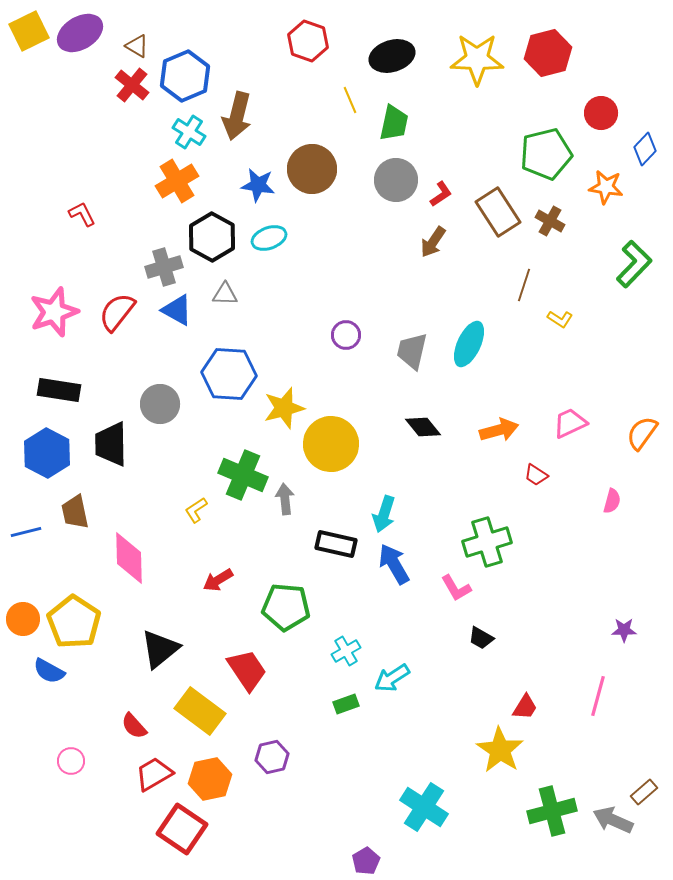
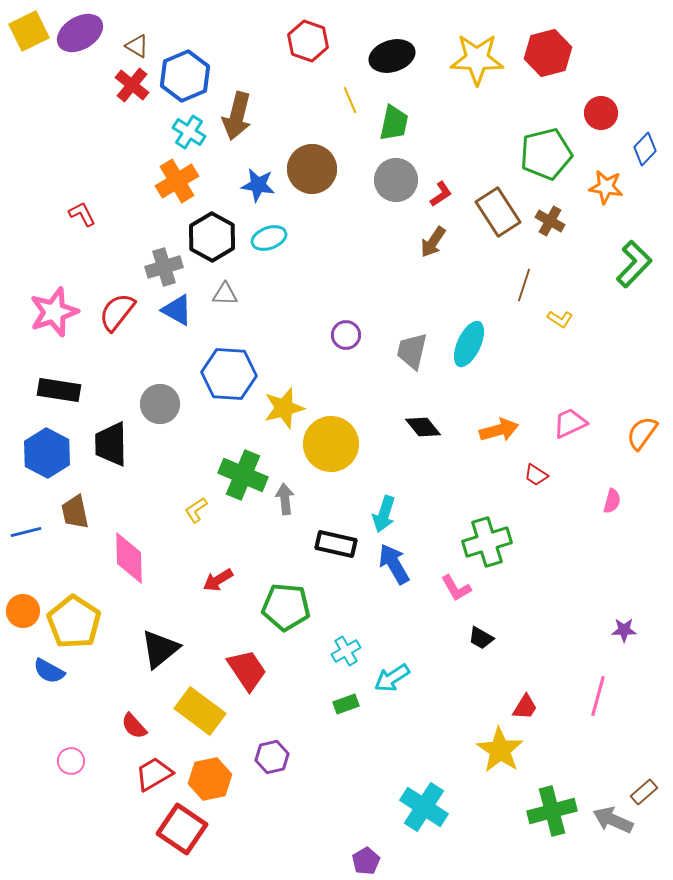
orange circle at (23, 619): moved 8 px up
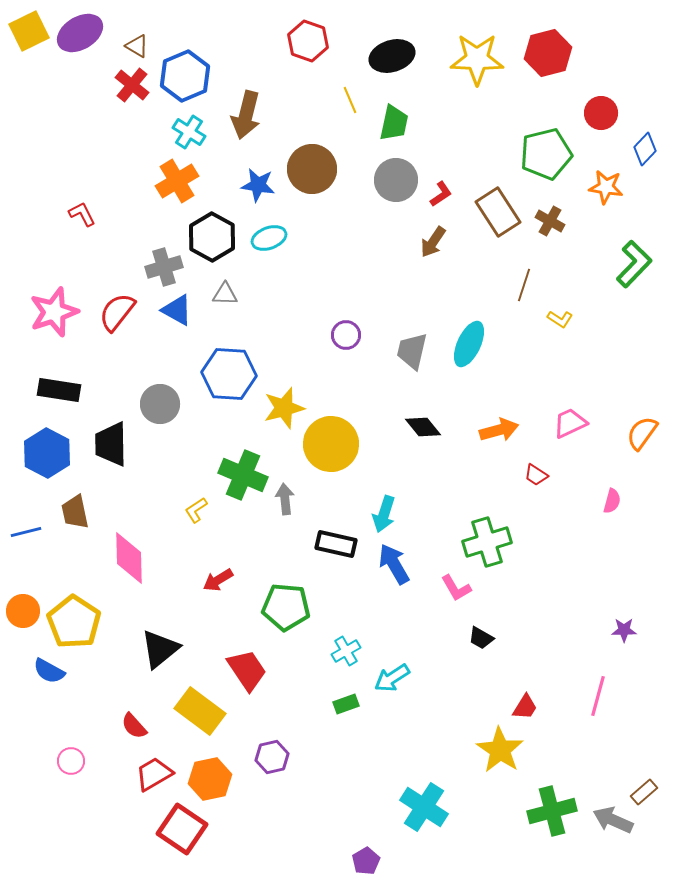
brown arrow at (237, 116): moved 9 px right, 1 px up
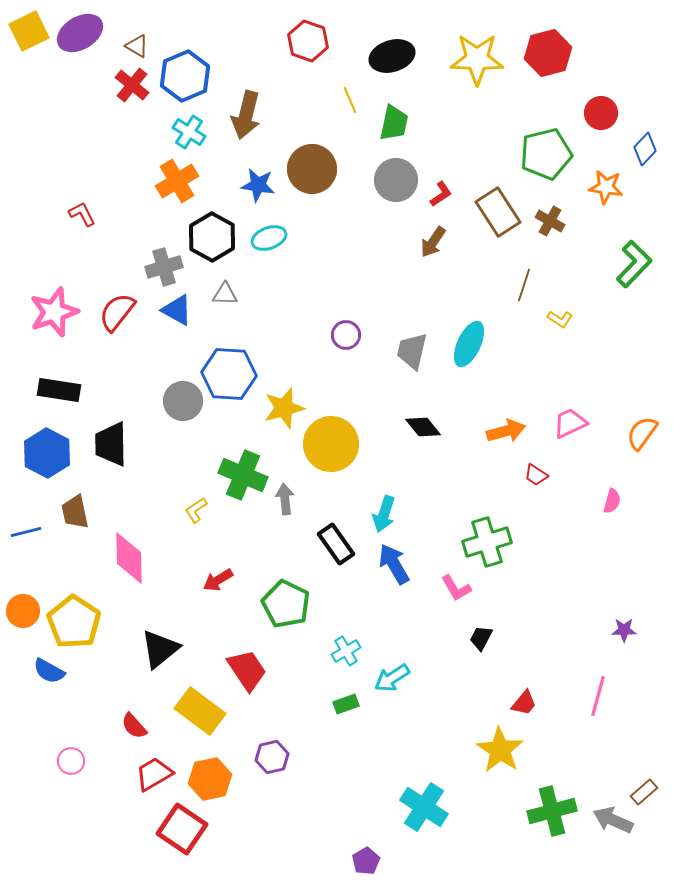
gray circle at (160, 404): moved 23 px right, 3 px up
orange arrow at (499, 430): moved 7 px right, 1 px down
black rectangle at (336, 544): rotated 42 degrees clockwise
green pentagon at (286, 607): moved 3 px up; rotated 21 degrees clockwise
black trapezoid at (481, 638): rotated 88 degrees clockwise
red trapezoid at (525, 707): moved 1 px left, 4 px up; rotated 8 degrees clockwise
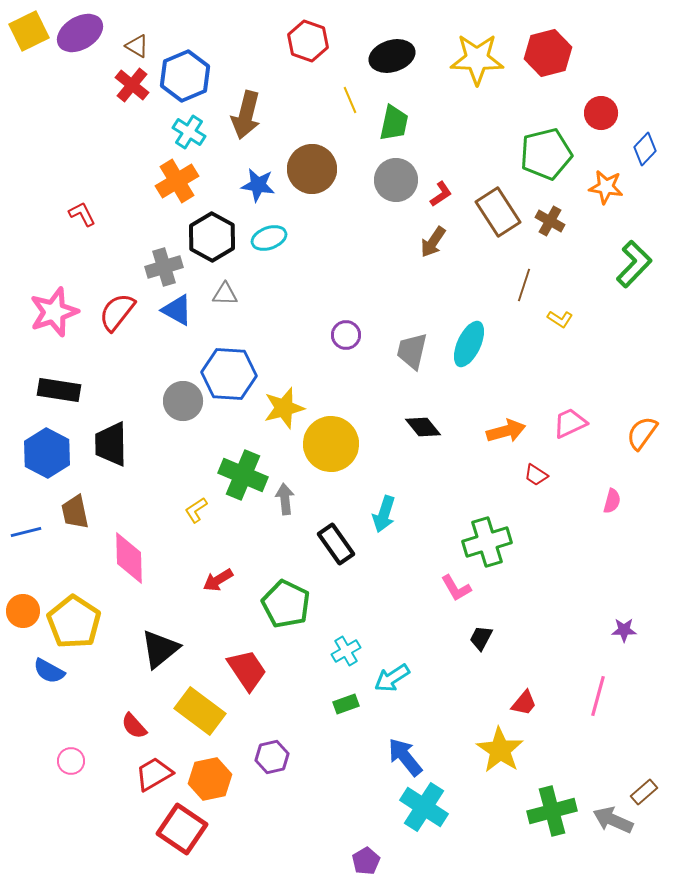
blue arrow at (394, 564): moved 11 px right, 193 px down; rotated 9 degrees counterclockwise
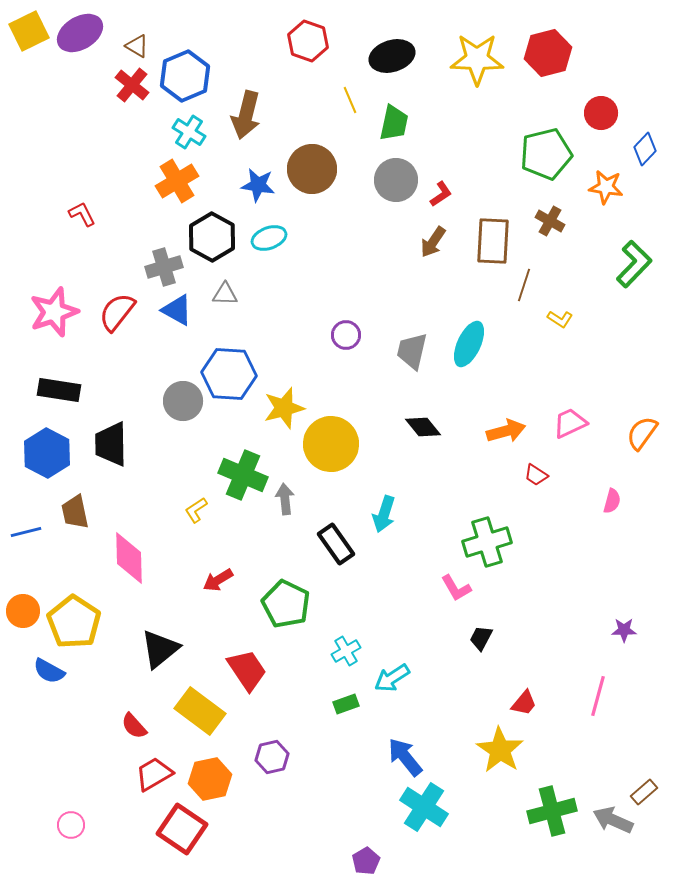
brown rectangle at (498, 212): moved 5 px left, 29 px down; rotated 36 degrees clockwise
pink circle at (71, 761): moved 64 px down
